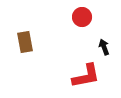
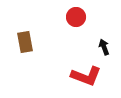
red circle: moved 6 px left
red L-shape: rotated 32 degrees clockwise
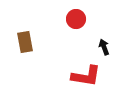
red circle: moved 2 px down
red L-shape: rotated 12 degrees counterclockwise
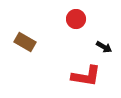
brown rectangle: rotated 50 degrees counterclockwise
black arrow: rotated 140 degrees clockwise
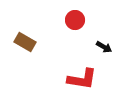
red circle: moved 1 px left, 1 px down
red L-shape: moved 4 px left, 3 px down
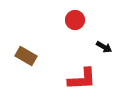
brown rectangle: moved 1 px right, 14 px down
red L-shape: rotated 12 degrees counterclockwise
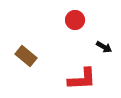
brown rectangle: rotated 10 degrees clockwise
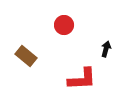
red circle: moved 11 px left, 5 px down
black arrow: moved 2 px right, 2 px down; rotated 105 degrees counterclockwise
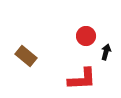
red circle: moved 22 px right, 11 px down
black arrow: moved 3 px down
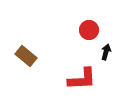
red circle: moved 3 px right, 6 px up
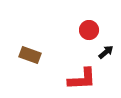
black arrow: rotated 35 degrees clockwise
brown rectangle: moved 4 px right, 1 px up; rotated 20 degrees counterclockwise
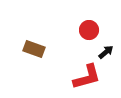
brown rectangle: moved 4 px right, 6 px up
red L-shape: moved 5 px right, 2 px up; rotated 12 degrees counterclockwise
